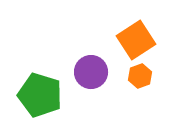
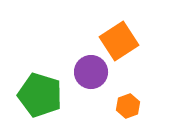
orange square: moved 17 px left, 1 px down
orange hexagon: moved 12 px left, 30 px down
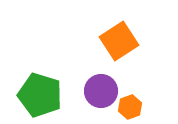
purple circle: moved 10 px right, 19 px down
orange hexagon: moved 2 px right, 1 px down
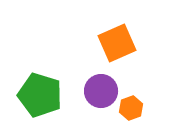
orange square: moved 2 px left, 2 px down; rotated 9 degrees clockwise
orange hexagon: moved 1 px right, 1 px down
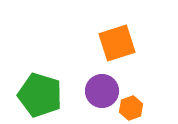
orange square: rotated 6 degrees clockwise
purple circle: moved 1 px right
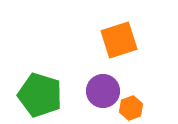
orange square: moved 2 px right, 3 px up
purple circle: moved 1 px right
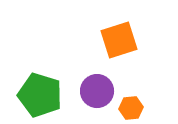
purple circle: moved 6 px left
orange hexagon: rotated 15 degrees clockwise
